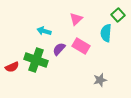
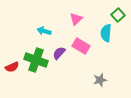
purple semicircle: moved 4 px down
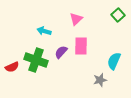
cyan semicircle: moved 8 px right, 28 px down; rotated 18 degrees clockwise
pink rectangle: rotated 60 degrees clockwise
purple semicircle: moved 2 px right, 1 px up
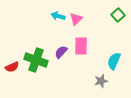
cyan arrow: moved 14 px right, 15 px up
gray star: moved 1 px right, 1 px down
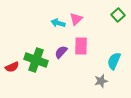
cyan arrow: moved 7 px down
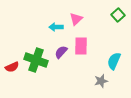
cyan arrow: moved 2 px left, 4 px down; rotated 16 degrees counterclockwise
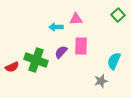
pink triangle: rotated 40 degrees clockwise
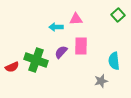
cyan semicircle: rotated 30 degrees counterclockwise
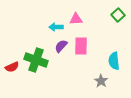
purple semicircle: moved 6 px up
gray star: rotated 24 degrees counterclockwise
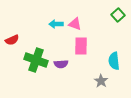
pink triangle: moved 1 px left, 5 px down; rotated 24 degrees clockwise
cyan arrow: moved 3 px up
purple semicircle: moved 18 px down; rotated 136 degrees counterclockwise
red semicircle: moved 27 px up
